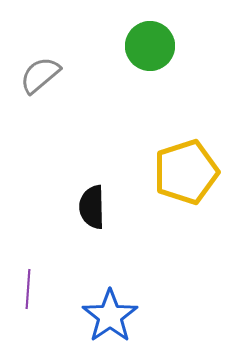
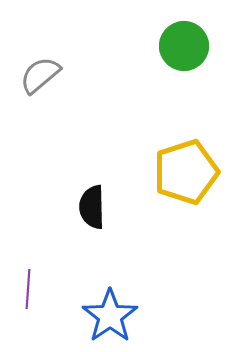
green circle: moved 34 px right
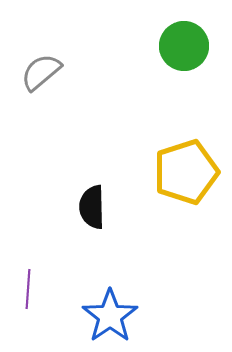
gray semicircle: moved 1 px right, 3 px up
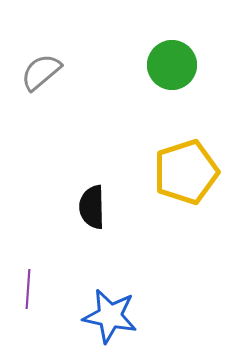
green circle: moved 12 px left, 19 px down
blue star: rotated 26 degrees counterclockwise
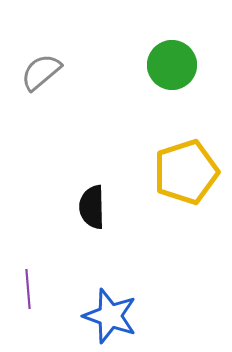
purple line: rotated 9 degrees counterclockwise
blue star: rotated 8 degrees clockwise
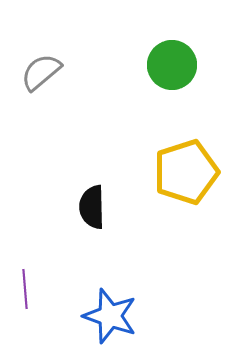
purple line: moved 3 px left
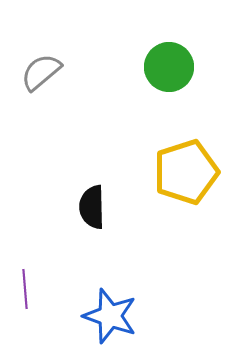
green circle: moved 3 px left, 2 px down
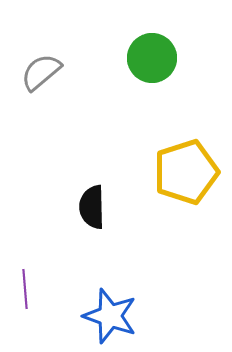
green circle: moved 17 px left, 9 px up
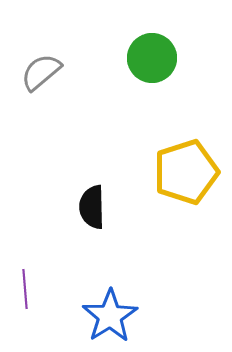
blue star: rotated 20 degrees clockwise
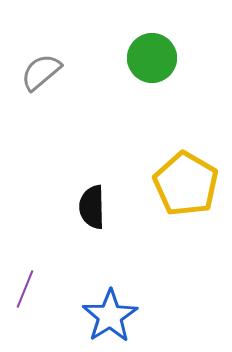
yellow pentagon: moved 12 px down; rotated 24 degrees counterclockwise
purple line: rotated 27 degrees clockwise
